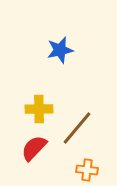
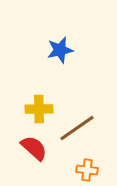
brown line: rotated 15 degrees clockwise
red semicircle: rotated 88 degrees clockwise
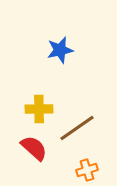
orange cross: rotated 25 degrees counterclockwise
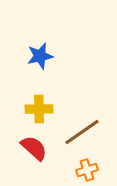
blue star: moved 20 px left, 6 px down
brown line: moved 5 px right, 4 px down
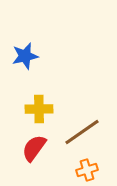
blue star: moved 15 px left
red semicircle: rotated 96 degrees counterclockwise
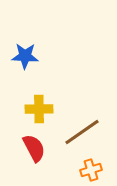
blue star: rotated 16 degrees clockwise
red semicircle: rotated 116 degrees clockwise
orange cross: moved 4 px right
